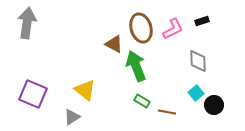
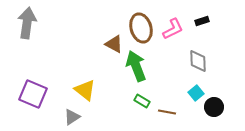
black circle: moved 2 px down
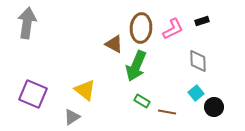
brown ellipse: rotated 20 degrees clockwise
green arrow: rotated 136 degrees counterclockwise
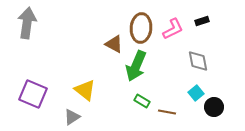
gray diamond: rotated 10 degrees counterclockwise
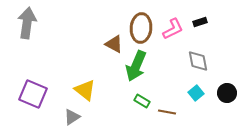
black rectangle: moved 2 px left, 1 px down
black circle: moved 13 px right, 14 px up
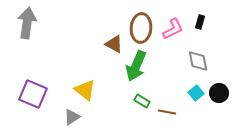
black rectangle: rotated 56 degrees counterclockwise
black circle: moved 8 px left
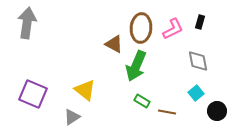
black circle: moved 2 px left, 18 px down
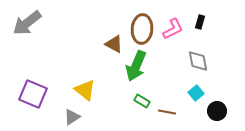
gray arrow: rotated 136 degrees counterclockwise
brown ellipse: moved 1 px right, 1 px down
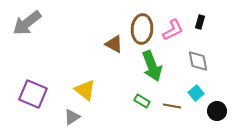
pink L-shape: moved 1 px down
green arrow: moved 16 px right; rotated 44 degrees counterclockwise
brown line: moved 5 px right, 6 px up
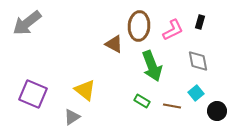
brown ellipse: moved 3 px left, 3 px up
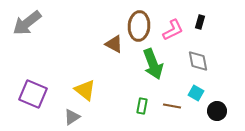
green arrow: moved 1 px right, 2 px up
cyan square: rotated 21 degrees counterclockwise
green rectangle: moved 5 px down; rotated 70 degrees clockwise
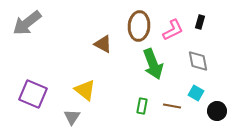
brown triangle: moved 11 px left
gray triangle: rotated 24 degrees counterclockwise
